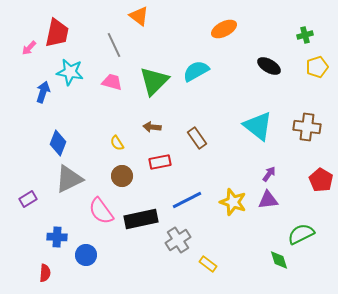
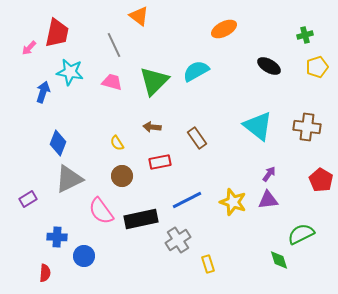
blue circle: moved 2 px left, 1 px down
yellow rectangle: rotated 36 degrees clockwise
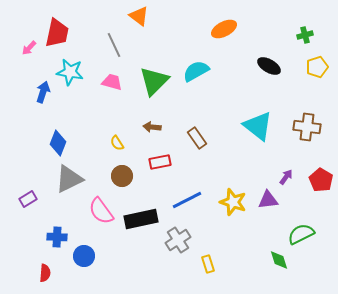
purple arrow: moved 17 px right, 3 px down
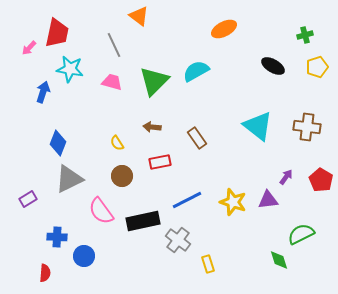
black ellipse: moved 4 px right
cyan star: moved 3 px up
black rectangle: moved 2 px right, 2 px down
gray cross: rotated 20 degrees counterclockwise
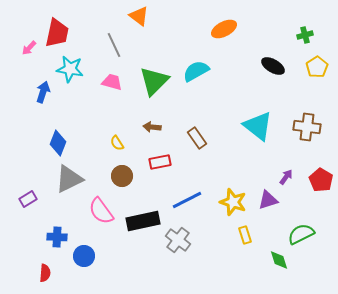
yellow pentagon: rotated 15 degrees counterclockwise
purple triangle: rotated 10 degrees counterclockwise
yellow rectangle: moved 37 px right, 29 px up
